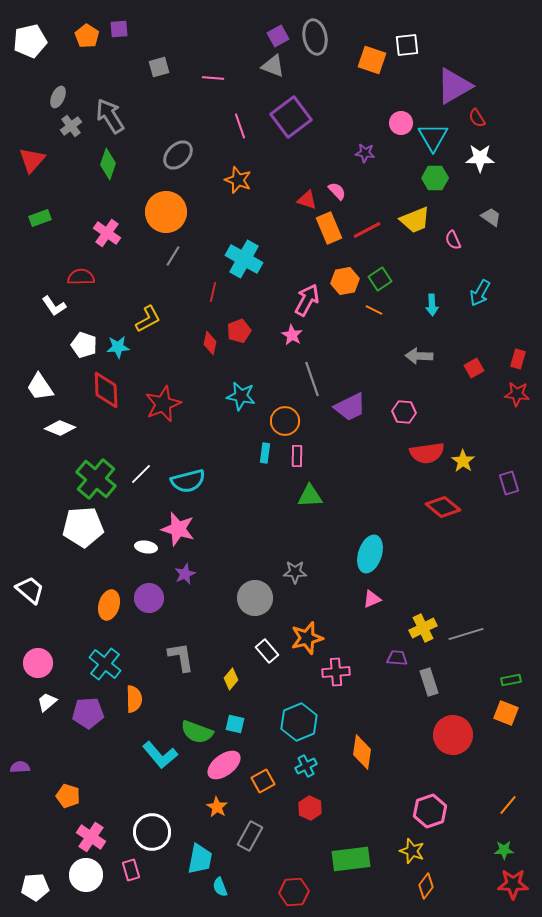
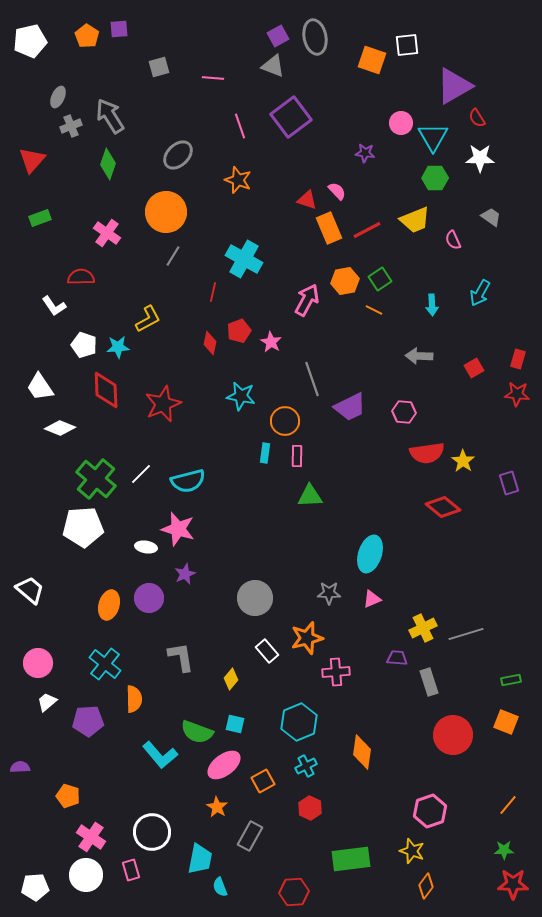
gray cross at (71, 126): rotated 15 degrees clockwise
pink star at (292, 335): moved 21 px left, 7 px down
gray star at (295, 572): moved 34 px right, 21 px down
purple pentagon at (88, 713): moved 8 px down
orange square at (506, 713): moved 9 px down
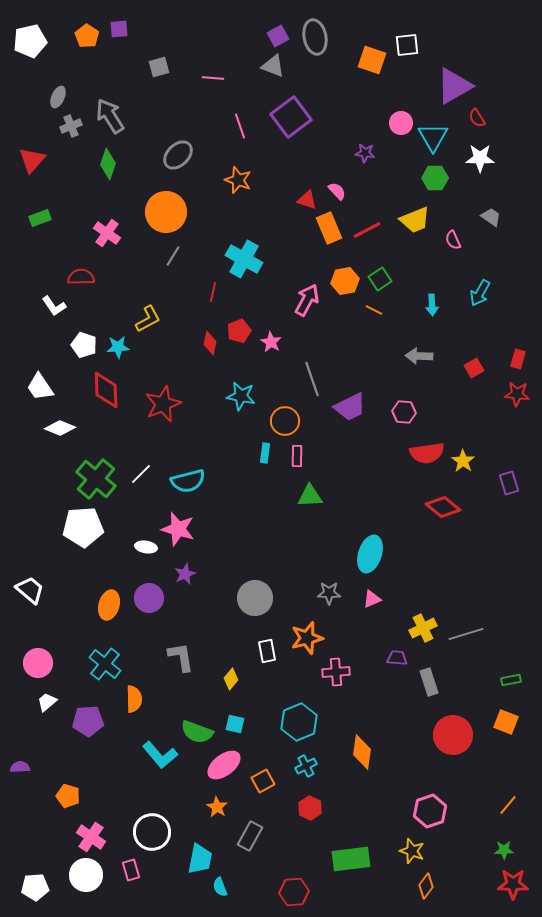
white rectangle at (267, 651): rotated 30 degrees clockwise
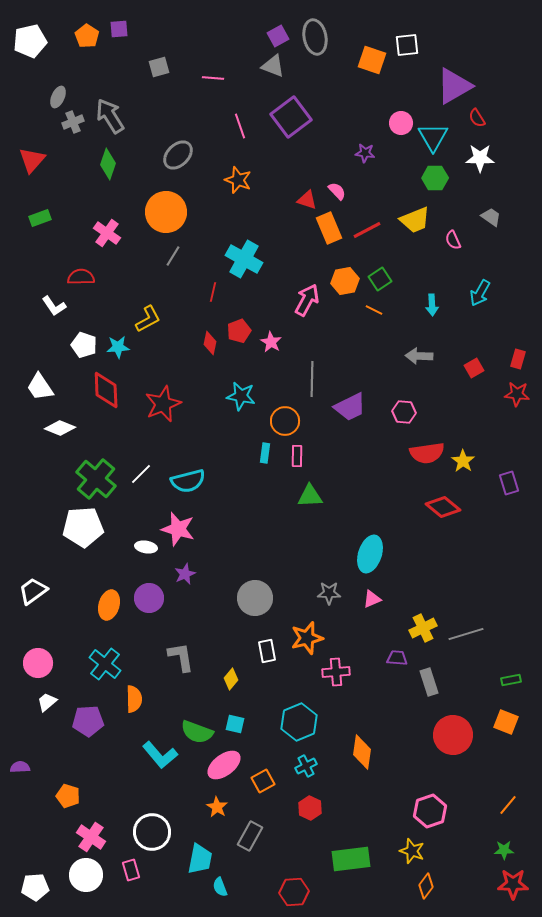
gray cross at (71, 126): moved 2 px right, 4 px up
gray line at (312, 379): rotated 20 degrees clockwise
white trapezoid at (30, 590): moved 3 px right, 1 px down; rotated 76 degrees counterclockwise
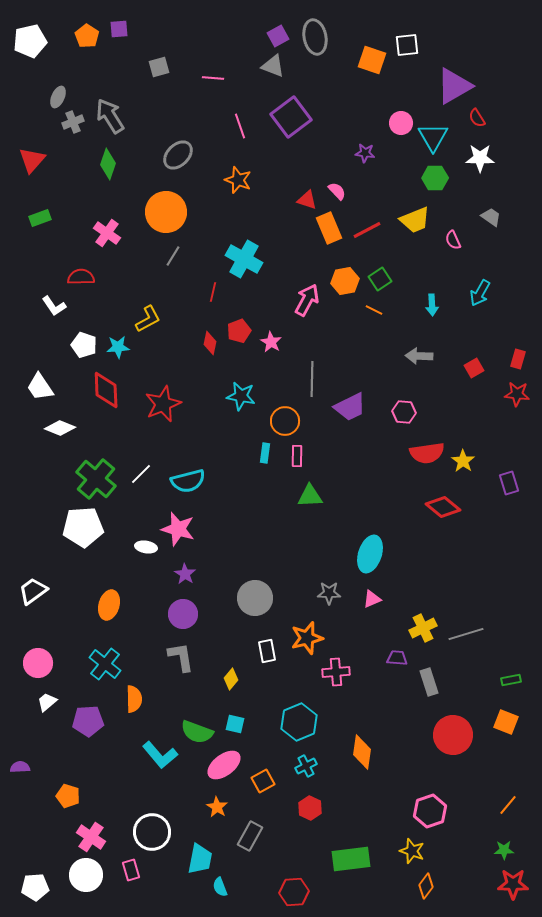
purple star at (185, 574): rotated 15 degrees counterclockwise
purple circle at (149, 598): moved 34 px right, 16 px down
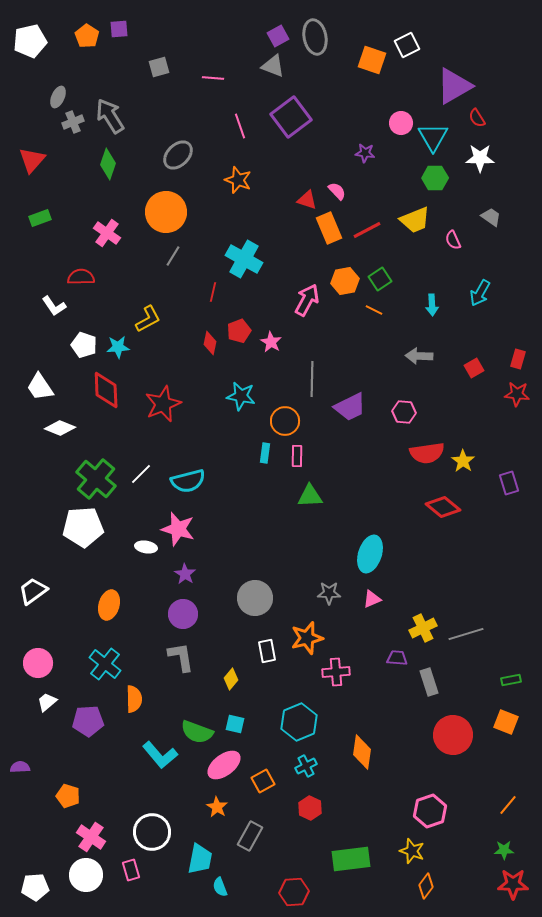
white square at (407, 45): rotated 20 degrees counterclockwise
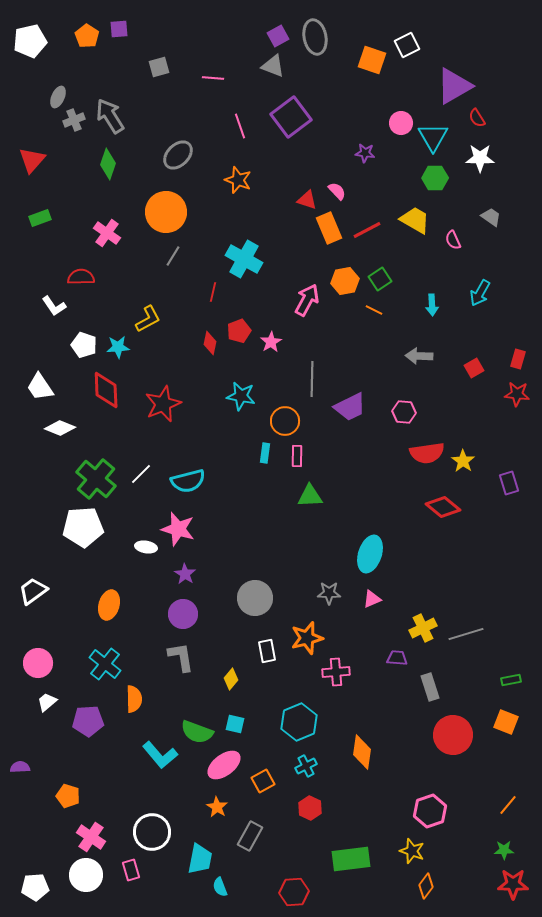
gray cross at (73, 122): moved 1 px right, 2 px up
yellow trapezoid at (415, 220): rotated 128 degrees counterclockwise
pink star at (271, 342): rotated 10 degrees clockwise
gray rectangle at (429, 682): moved 1 px right, 5 px down
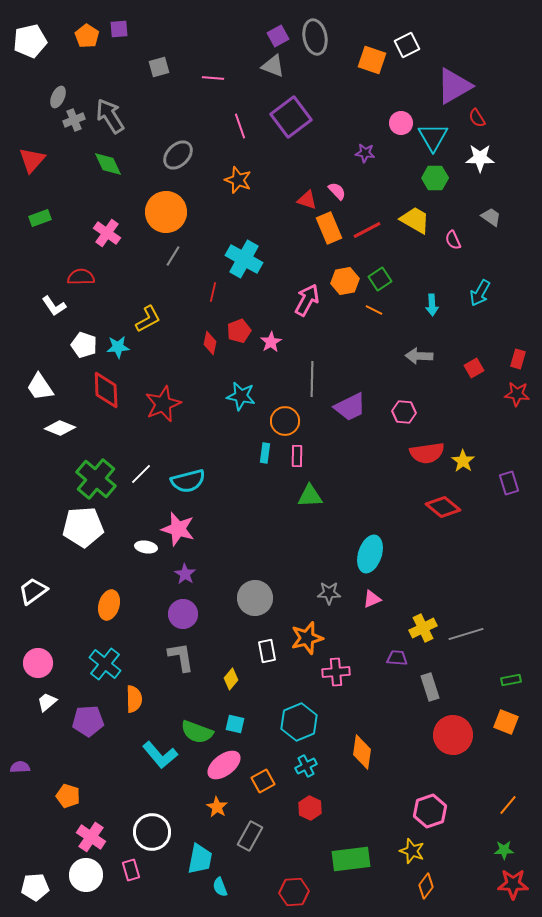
green diamond at (108, 164): rotated 44 degrees counterclockwise
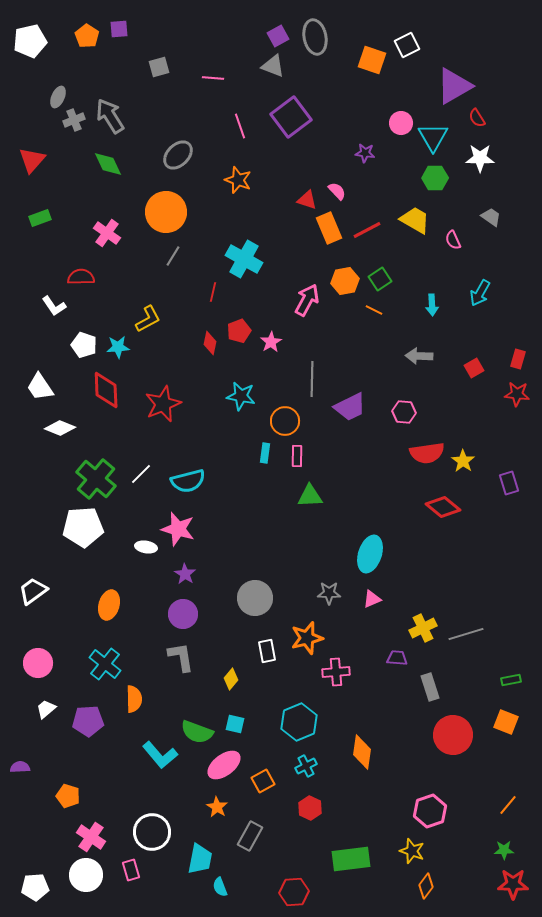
white trapezoid at (47, 702): moved 1 px left, 7 px down
